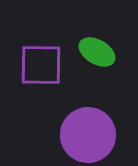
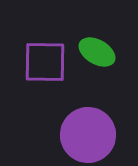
purple square: moved 4 px right, 3 px up
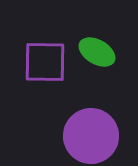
purple circle: moved 3 px right, 1 px down
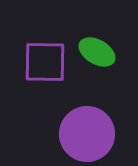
purple circle: moved 4 px left, 2 px up
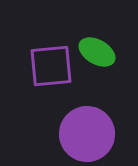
purple square: moved 6 px right, 4 px down; rotated 6 degrees counterclockwise
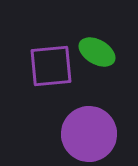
purple circle: moved 2 px right
